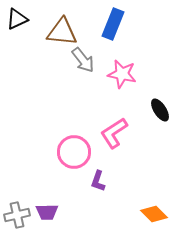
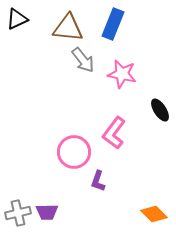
brown triangle: moved 6 px right, 4 px up
pink L-shape: rotated 20 degrees counterclockwise
gray cross: moved 1 px right, 2 px up
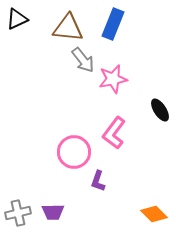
pink star: moved 9 px left, 5 px down; rotated 24 degrees counterclockwise
purple trapezoid: moved 6 px right
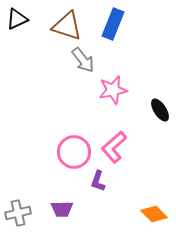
brown triangle: moved 1 px left, 2 px up; rotated 12 degrees clockwise
pink star: moved 11 px down
pink L-shape: moved 14 px down; rotated 12 degrees clockwise
purple trapezoid: moved 9 px right, 3 px up
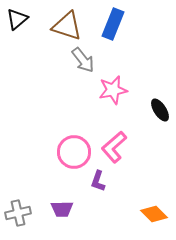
black triangle: rotated 15 degrees counterclockwise
